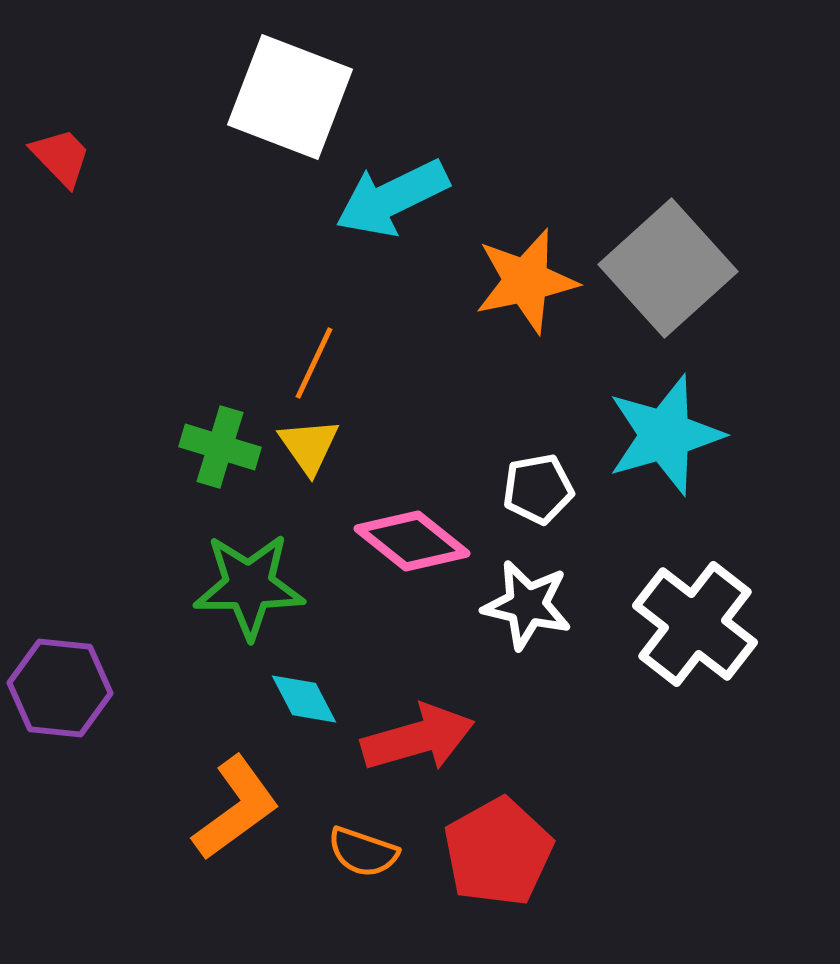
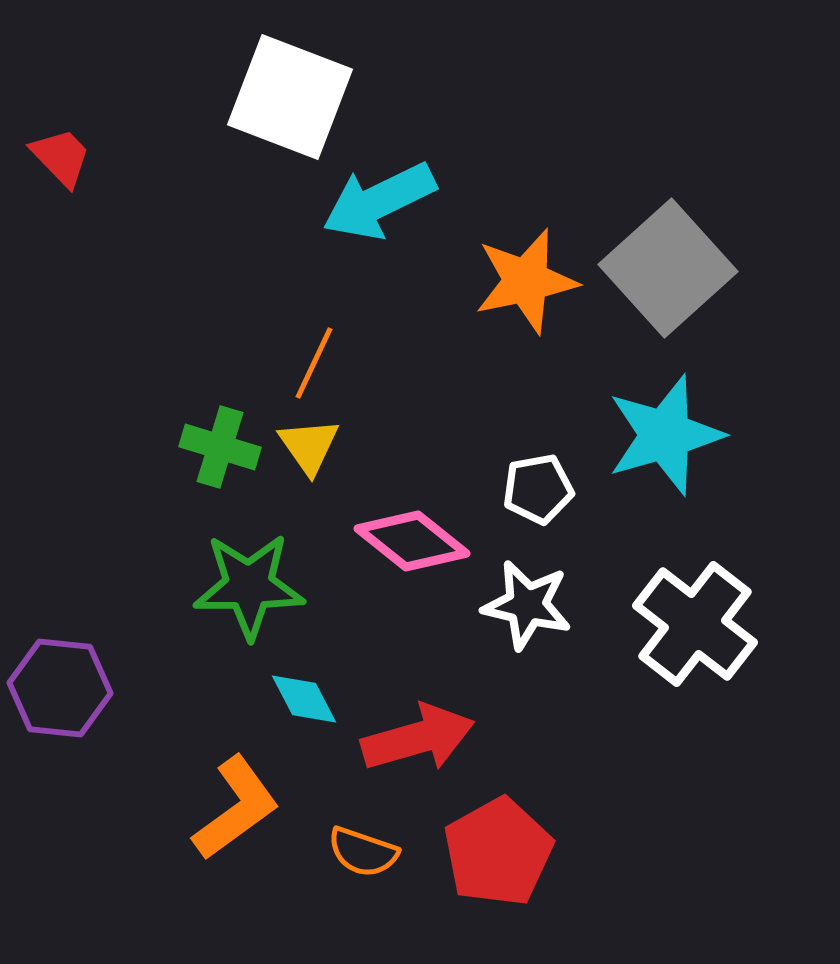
cyan arrow: moved 13 px left, 3 px down
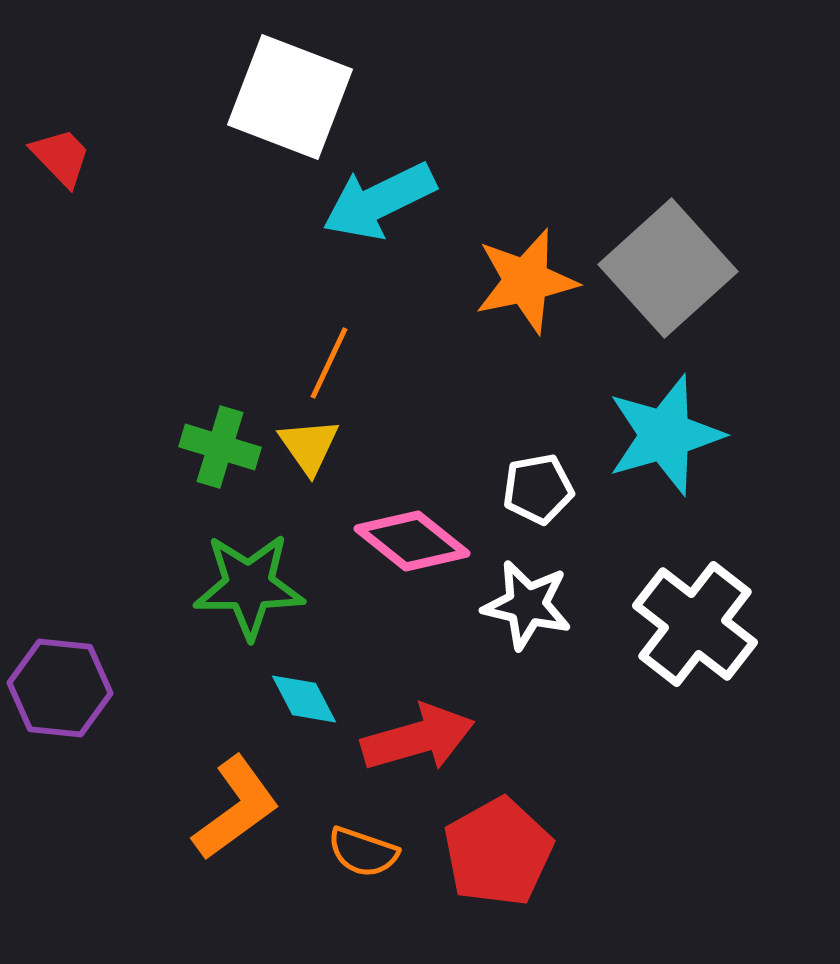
orange line: moved 15 px right
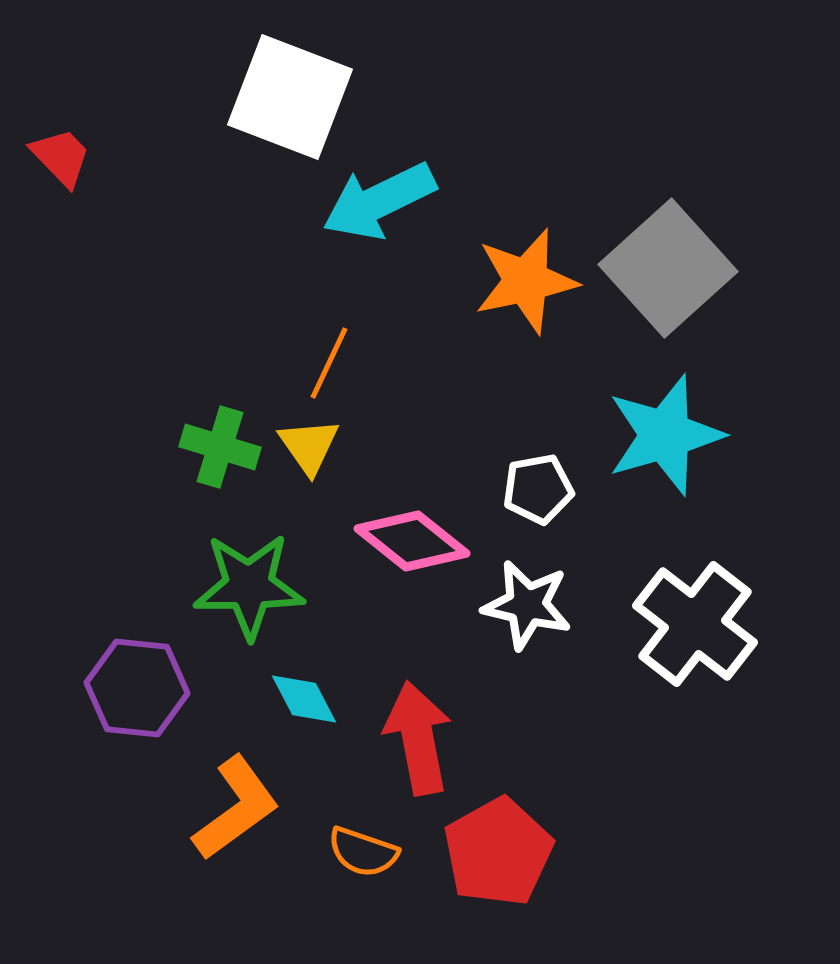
purple hexagon: moved 77 px right
red arrow: rotated 85 degrees counterclockwise
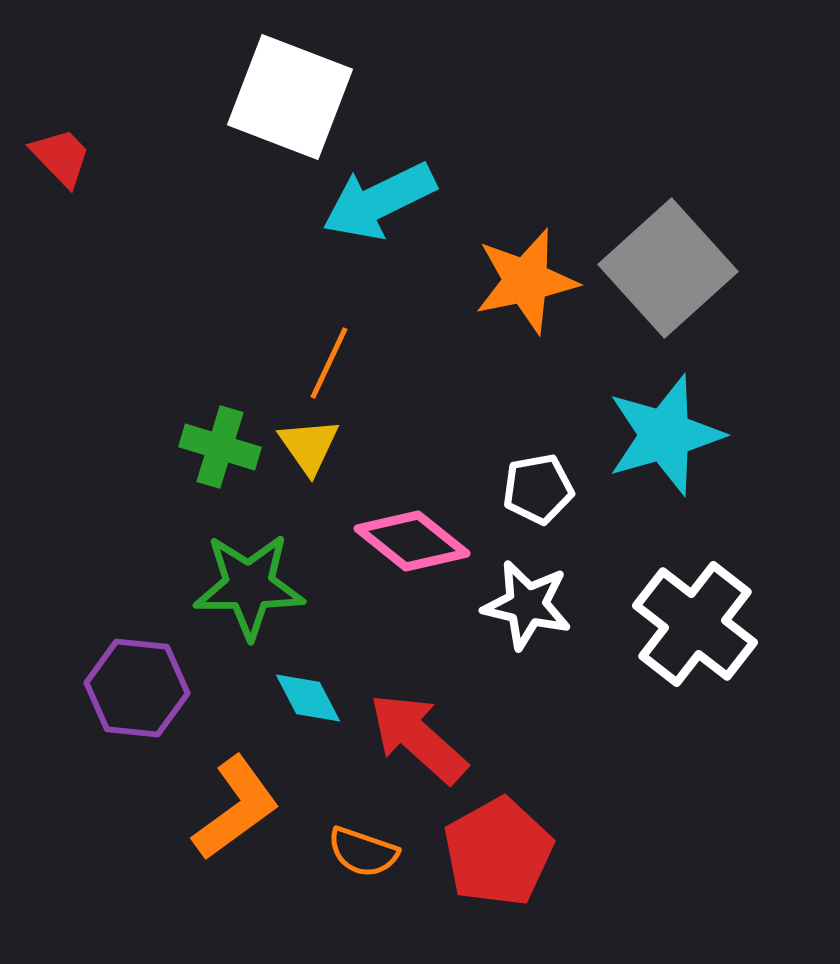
cyan diamond: moved 4 px right, 1 px up
red arrow: rotated 37 degrees counterclockwise
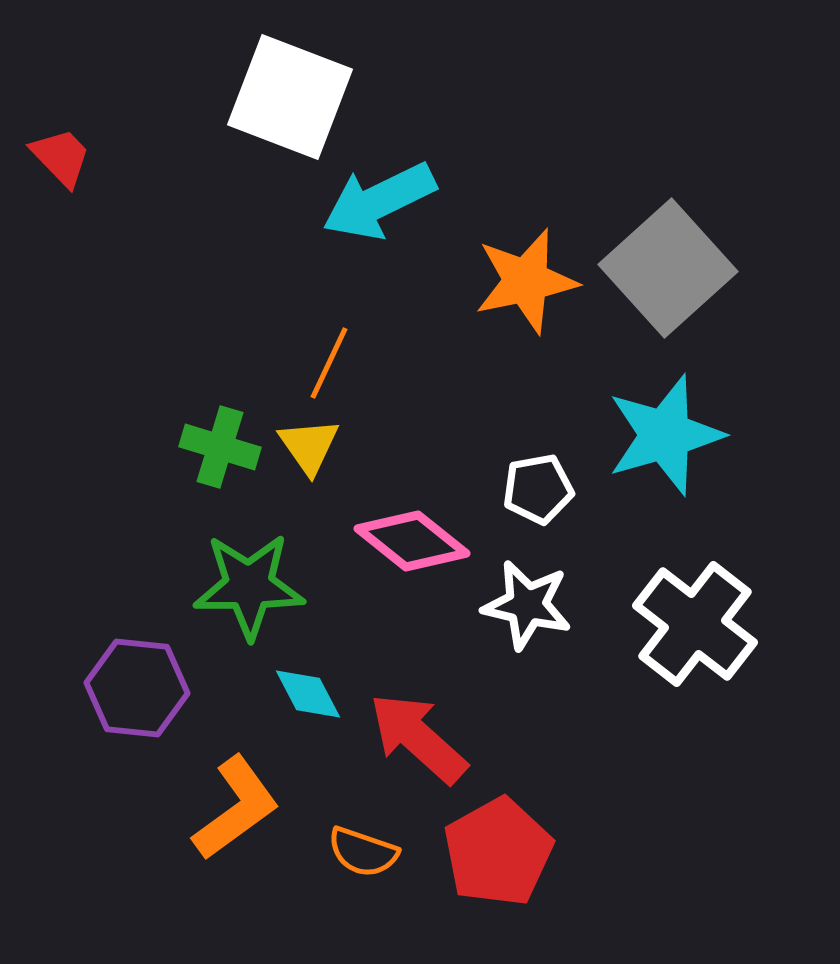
cyan diamond: moved 4 px up
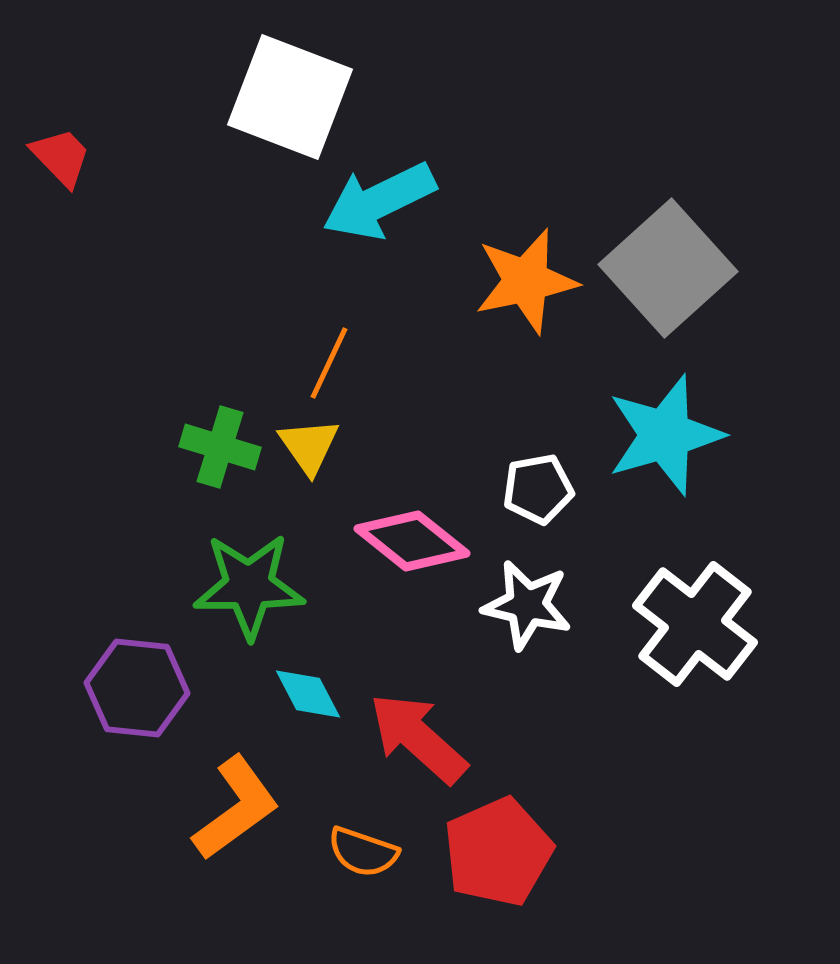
red pentagon: rotated 5 degrees clockwise
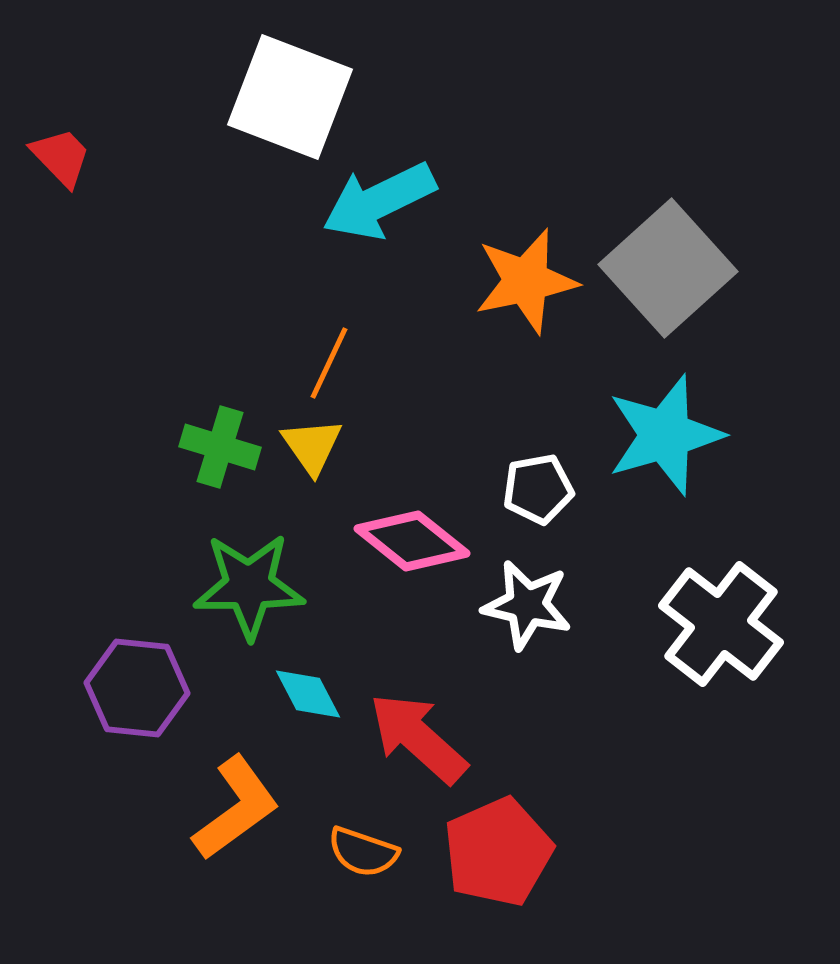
yellow triangle: moved 3 px right
white cross: moved 26 px right
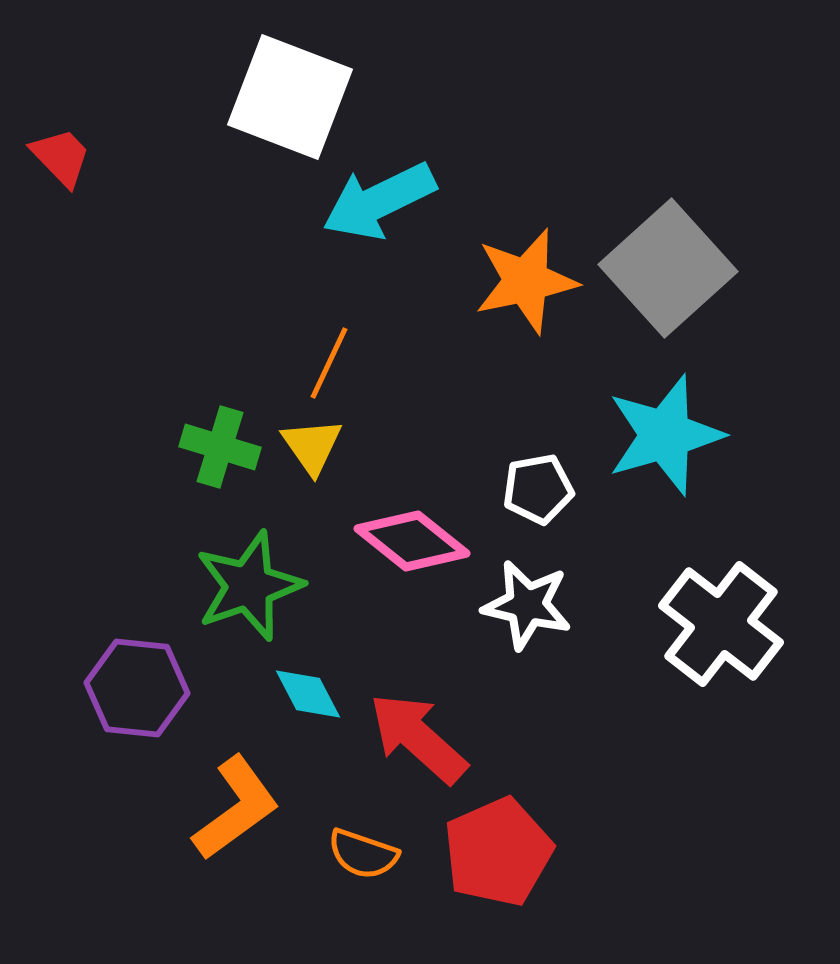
green star: rotated 19 degrees counterclockwise
orange semicircle: moved 2 px down
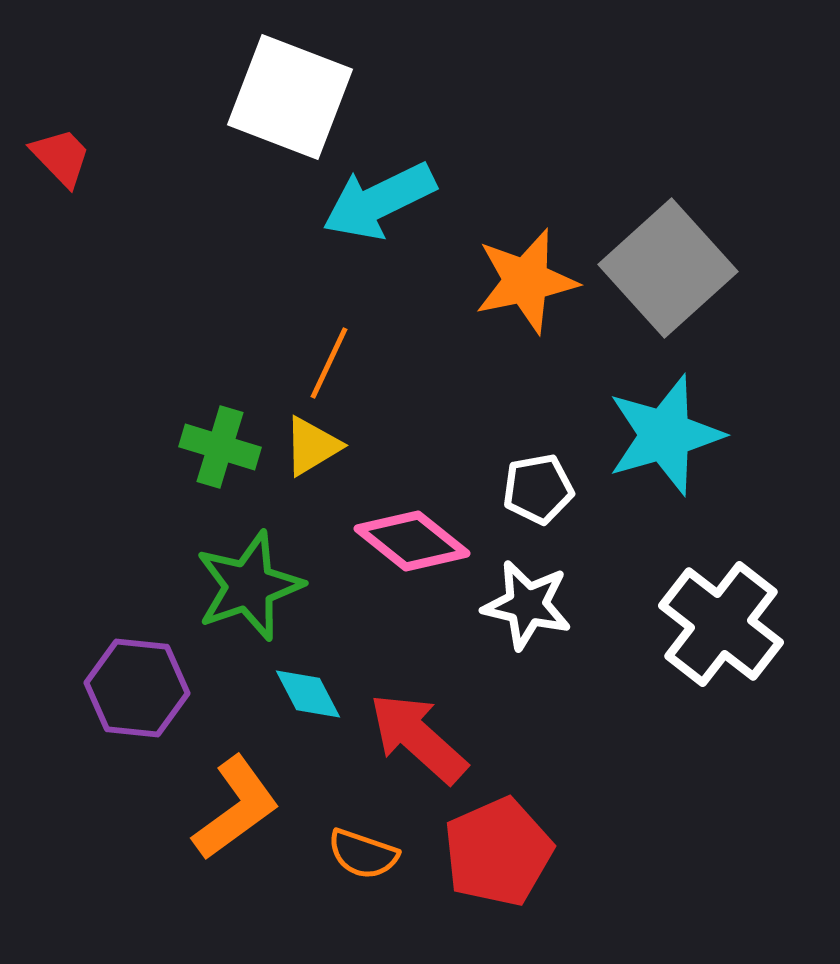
yellow triangle: rotated 34 degrees clockwise
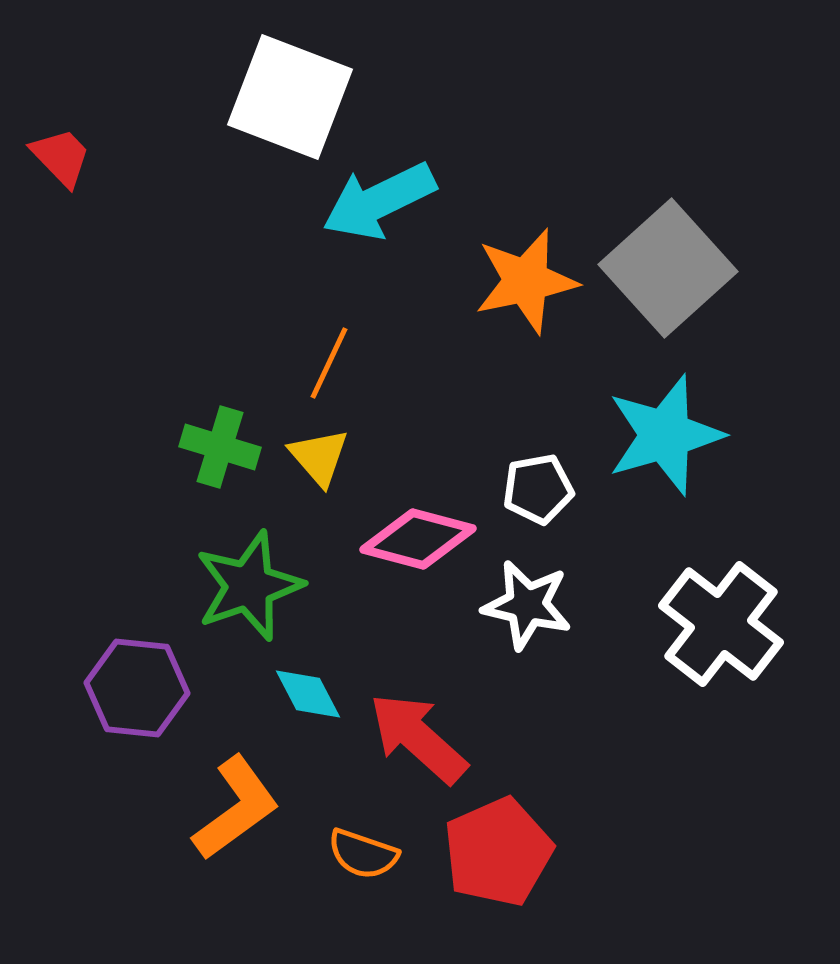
yellow triangle: moved 7 px right, 11 px down; rotated 40 degrees counterclockwise
pink diamond: moved 6 px right, 2 px up; rotated 24 degrees counterclockwise
